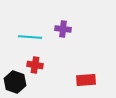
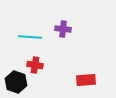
black hexagon: moved 1 px right
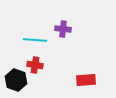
cyan line: moved 5 px right, 3 px down
black hexagon: moved 2 px up
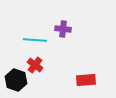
red cross: rotated 28 degrees clockwise
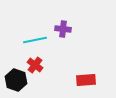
cyan line: rotated 15 degrees counterclockwise
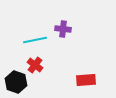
black hexagon: moved 2 px down
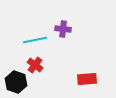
red rectangle: moved 1 px right, 1 px up
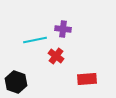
red cross: moved 21 px right, 9 px up
